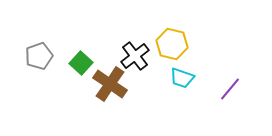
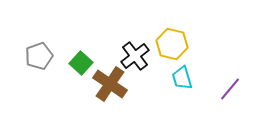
cyan trapezoid: rotated 55 degrees clockwise
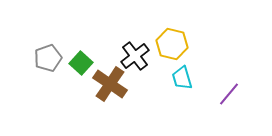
gray pentagon: moved 9 px right, 2 px down
purple line: moved 1 px left, 5 px down
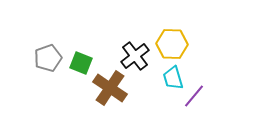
yellow hexagon: rotated 12 degrees counterclockwise
green square: rotated 20 degrees counterclockwise
cyan trapezoid: moved 9 px left
brown cross: moved 4 px down
purple line: moved 35 px left, 2 px down
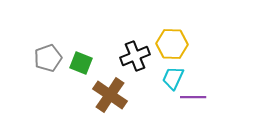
black cross: rotated 16 degrees clockwise
cyan trapezoid: rotated 40 degrees clockwise
brown cross: moved 7 px down
purple line: moved 1 px left, 1 px down; rotated 50 degrees clockwise
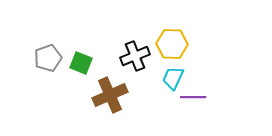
brown cross: rotated 32 degrees clockwise
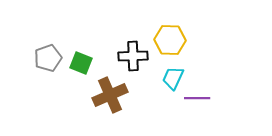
yellow hexagon: moved 2 px left, 4 px up
black cross: moved 2 px left; rotated 20 degrees clockwise
purple line: moved 4 px right, 1 px down
